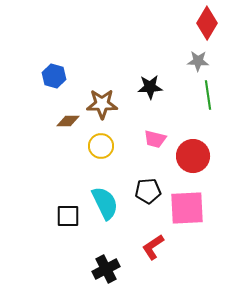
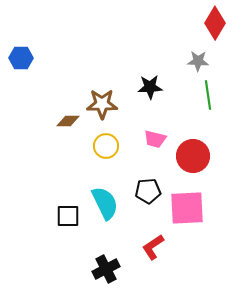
red diamond: moved 8 px right
blue hexagon: moved 33 px left, 18 px up; rotated 15 degrees counterclockwise
yellow circle: moved 5 px right
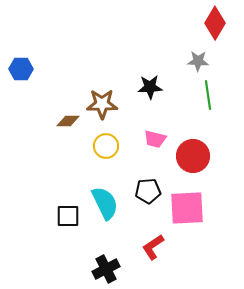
blue hexagon: moved 11 px down
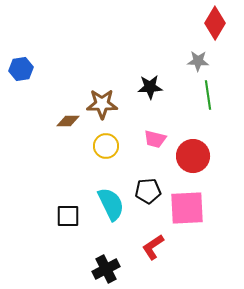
blue hexagon: rotated 10 degrees counterclockwise
cyan semicircle: moved 6 px right, 1 px down
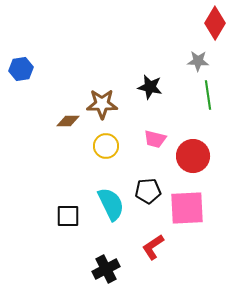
black star: rotated 15 degrees clockwise
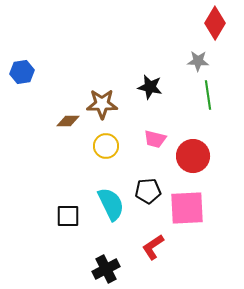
blue hexagon: moved 1 px right, 3 px down
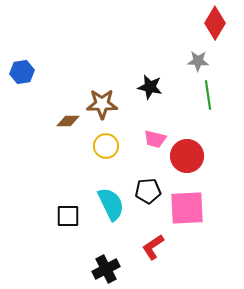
red circle: moved 6 px left
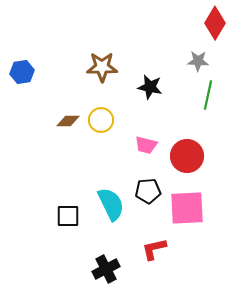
green line: rotated 20 degrees clockwise
brown star: moved 37 px up
pink trapezoid: moved 9 px left, 6 px down
yellow circle: moved 5 px left, 26 px up
red L-shape: moved 1 px right, 2 px down; rotated 20 degrees clockwise
